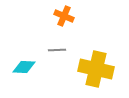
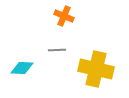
cyan diamond: moved 2 px left, 1 px down
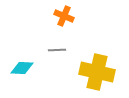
yellow cross: moved 1 px right, 3 px down
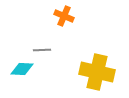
gray line: moved 15 px left
cyan diamond: moved 1 px down
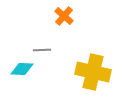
orange cross: rotated 18 degrees clockwise
yellow cross: moved 4 px left
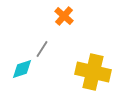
gray line: moved 1 px up; rotated 54 degrees counterclockwise
cyan diamond: rotated 20 degrees counterclockwise
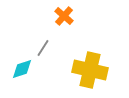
gray line: moved 1 px right, 1 px up
yellow cross: moved 3 px left, 2 px up
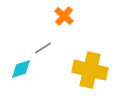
gray line: rotated 24 degrees clockwise
cyan diamond: moved 1 px left
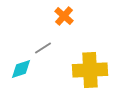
yellow cross: rotated 16 degrees counterclockwise
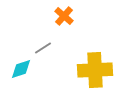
yellow cross: moved 5 px right
